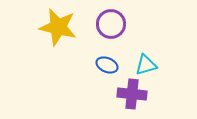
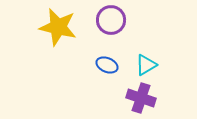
purple circle: moved 4 px up
cyan triangle: rotated 15 degrees counterclockwise
purple cross: moved 9 px right, 4 px down; rotated 12 degrees clockwise
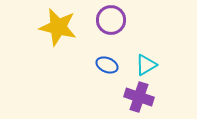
purple cross: moved 2 px left, 1 px up
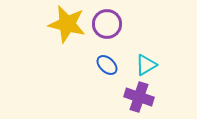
purple circle: moved 4 px left, 4 px down
yellow star: moved 9 px right, 3 px up
blue ellipse: rotated 20 degrees clockwise
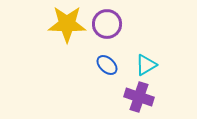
yellow star: rotated 12 degrees counterclockwise
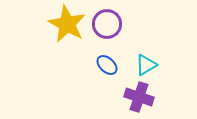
yellow star: rotated 27 degrees clockwise
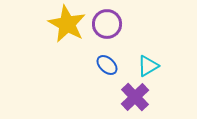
cyan triangle: moved 2 px right, 1 px down
purple cross: moved 4 px left; rotated 28 degrees clockwise
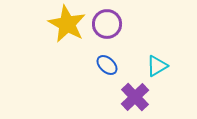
cyan triangle: moved 9 px right
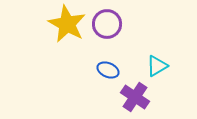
blue ellipse: moved 1 px right, 5 px down; rotated 20 degrees counterclockwise
purple cross: rotated 12 degrees counterclockwise
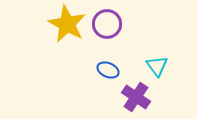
cyan triangle: rotated 35 degrees counterclockwise
purple cross: moved 1 px right
